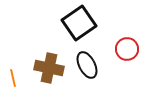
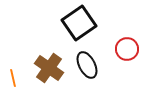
brown cross: rotated 24 degrees clockwise
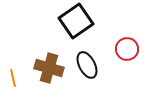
black square: moved 3 px left, 2 px up
brown cross: rotated 20 degrees counterclockwise
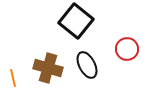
black square: rotated 16 degrees counterclockwise
brown cross: moved 1 px left
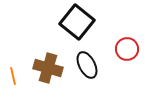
black square: moved 1 px right, 1 px down
orange line: moved 2 px up
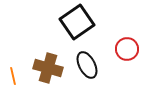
black square: rotated 16 degrees clockwise
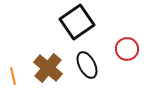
brown cross: rotated 24 degrees clockwise
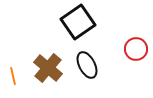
black square: moved 1 px right
red circle: moved 9 px right
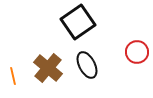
red circle: moved 1 px right, 3 px down
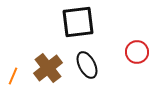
black square: rotated 28 degrees clockwise
brown cross: rotated 12 degrees clockwise
orange line: rotated 36 degrees clockwise
